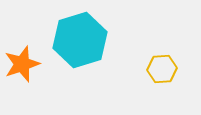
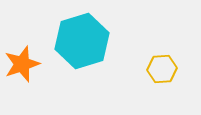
cyan hexagon: moved 2 px right, 1 px down
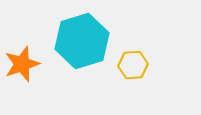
yellow hexagon: moved 29 px left, 4 px up
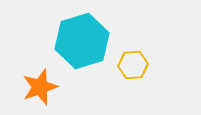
orange star: moved 18 px right, 23 px down
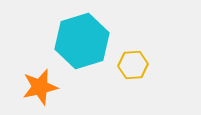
orange star: rotated 6 degrees clockwise
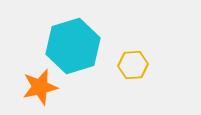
cyan hexagon: moved 9 px left, 5 px down
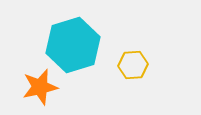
cyan hexagon: moved 1 px up
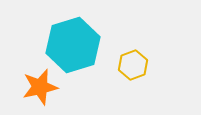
yellow hexagon: rotated 16 degrees counterclockwise
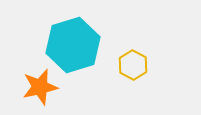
yellow hexagon: rotated 12 degrees counterclockwise
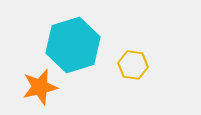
yellow hexagon: rotated 20 degrees counterclockwise
